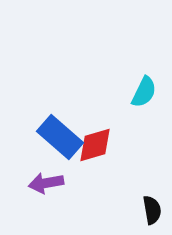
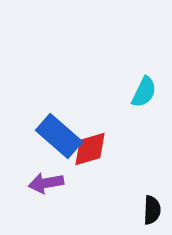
blue rectangle: moved 1 px left, 1 px up
red diamond: moved 5 px left, 4 px down
black semicircle: rotated 12 degrees clockwise
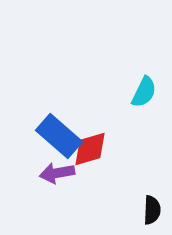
purple arrow: moved 11 px right, 10 px up
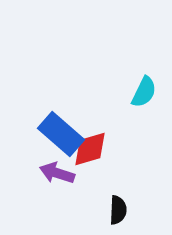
blue rectangle: moved 2 px right, 2 px up
purple arrow: rotated 28 degrees clockwise
black semicircle: moved 34 px left
